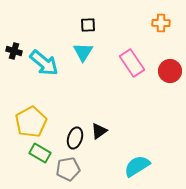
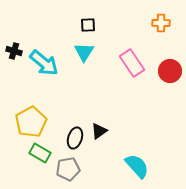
cyan triangle: moved 1 px right
cyan semicircle: rotated 80 degrees clockwise
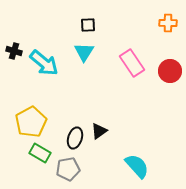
orange cross: moved 7 px right
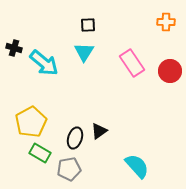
orange cross: moved 2 px left, 1 px up
black cross: moved 3 px up
gray pentagon: moved 1 px right
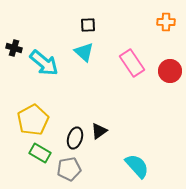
cyan triangle: rotated 20 degrees counterclockwise
yellow pentagon: moved 2 px right, 2 px up
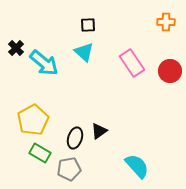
black cross: moved 2 px right; rotated 28 degrees clockwise
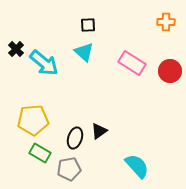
black cross: moved 1 px down
pink rectangle: rotated 24 degrees counterclockwise
yellow pentagon: rotated 24 degrees clockwise
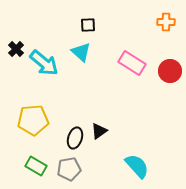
cyan triangle: moved 3 px left
green rectangle: moved 4 px left, 13 px down
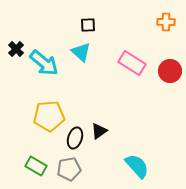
yellow pentagon: moved 16 px right, 4 px up
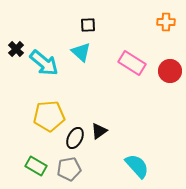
black ellipse: rotated 10 degrees clockwise
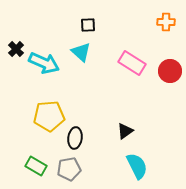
cyan arrow: rotated 16 degrees counterclockwise
black triangle: moved 26 px right
black ellipse: rotated 20 degrees counterclockwise
cyan semicircle: rotated 16 degrees clockwise
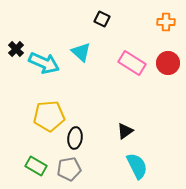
black square: moved 14 px right, 6 px up; rotated 28 degrees clockwise
red circle: moved 2 px left, 8 px up
